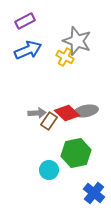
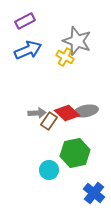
green hexagon: moved 1 px left
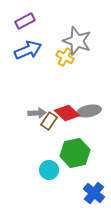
gray ellipse: moved 3 px right
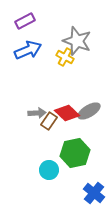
gray ellipse: rotated 20 degrees counterclockwise
